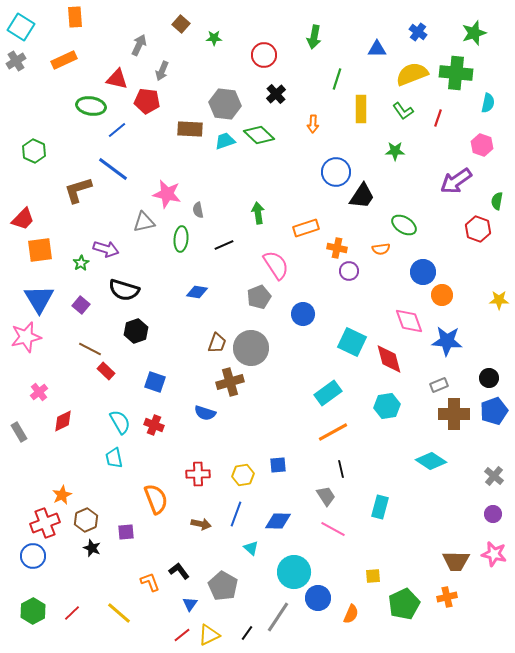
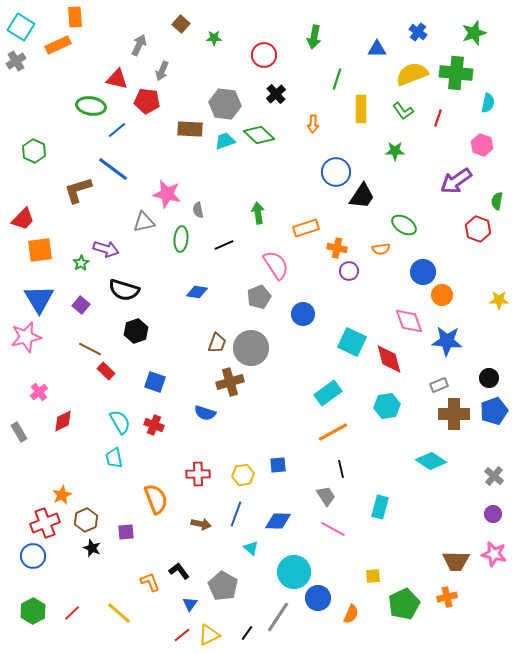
orange rectangle at (64, 60): moved 6 px left, 15 px up
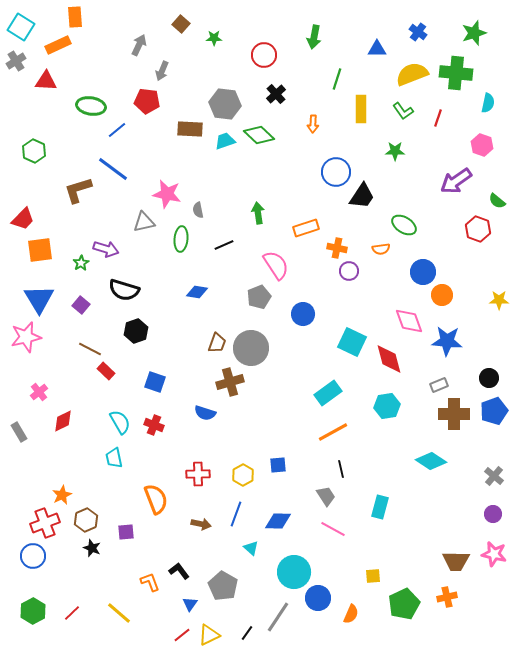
red triangle at (117, 79): moved 71 px left, 2 px down; rotated 10 degrees counterclockwise
green semicircle at (497, 201): rotated 60 degrees counterclockwise
yellow hexagon at (243, 475): rotated 20 degrees counterclockwise
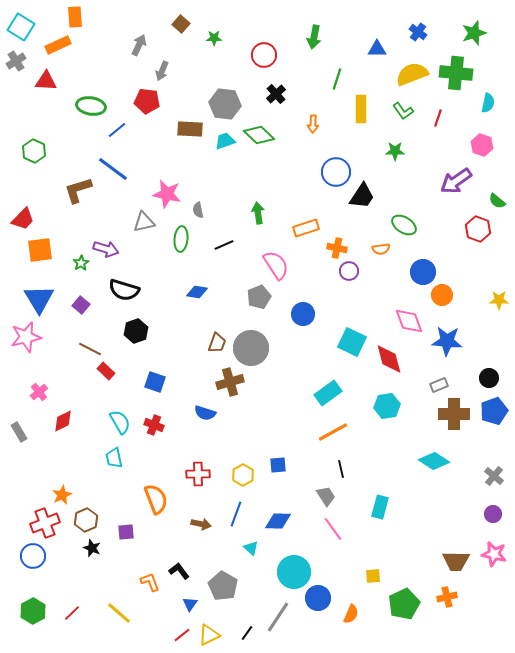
cyan diamond at (431, 461): moved 3 px right
pink line at (333, 529): rotated 25 degrees clockwise
